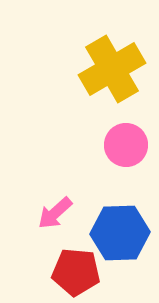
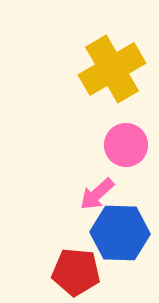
pink arrow: moved 42 px right, 19 px up
blue hexagon: rotated 4 degrees clockwise
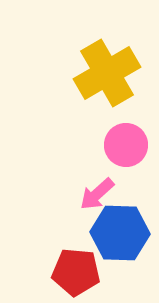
yellow cross: moved 5 px left, 4 px down
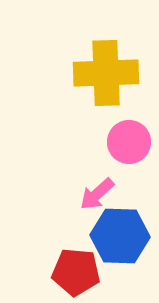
yellow cross: moved 1 px left; rotated 28 degrees clockwise
pink circle: moved 3 px right, 3 px up
blue hexagon: moved 3 px down
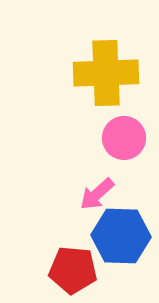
pink circle: moved 5 px left, 4 px up
blue hexagon: moved 1 px right
red pentagon: moved 3 px left, 2 px up
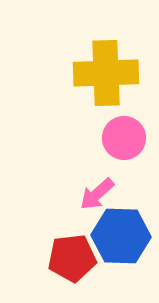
red pentagon: moved 1 px left, 12 px up; rotated 12 degrees counterclockwise
